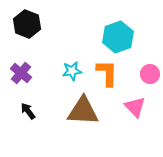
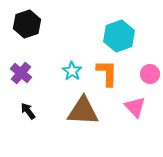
black hexagon: rotated 20 degrees clockwise
cyan hexagon: moved 1 px right, 1 px up
cyan star: rotated 30 degrees counterclockwise
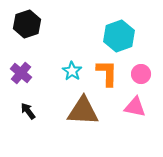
pink circle: moved 9 px left
pink triangle: rotated 35 degrees counterclockwise
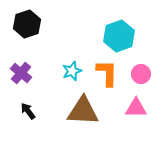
cyan star: rotated 18 degrees clockwise
pink triangle: moved 1 px right, 1 px down; rotated 10 degrees counterclockwise
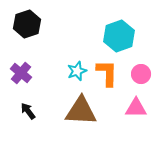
cyan star: moved 5 px right
brown triangle: moved 2 px left
